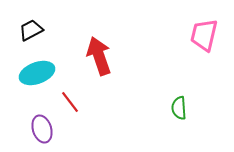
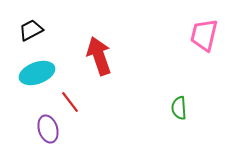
purple ellipse: moved 6 px right
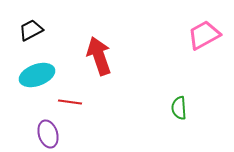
pink trapezoid: rotated 48 degrees clockwise
cyan ellipse: moved 2 px down
red line: rotated 45 degrees counterclockwise
purple ellipse: moved 5 px down
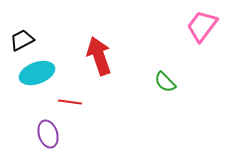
black trapezoid: moved 9 px left, 10 px down
pink trapezoid: moved 2 px left, 9 px up; rotated 24 degrees counterclockwise
cyan ellipse: moved 2 px up
green semicircle: moved 14 px left, 26 px up; rotated 40 degrees counterclockwise
